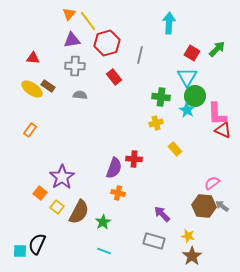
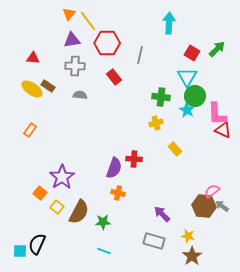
red hexagon at (107, 43): rotated 15 degrees clockwise
pink semicircle at (212, 183): moved 8 px down
green star at (103, 222): rotated 28 degrees clockwise
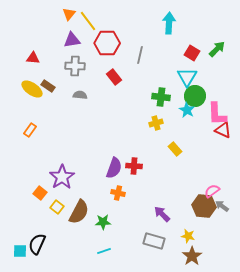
red cross at (134, 159): moved 7 px down
cyan line at (104, 251): rotated 40 degrees counterclockwise
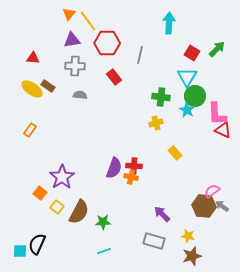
yellow rectangle at (175, 149): moved 4 px down
orange cross at (118, 193): moved 13 px right, 16 px up
brown star at (192, 256): rotated 18 degrees clockwise
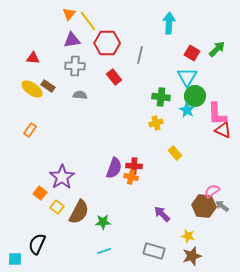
gray rectangle at (154, 241): moved 10 px down
cyan square at (20, 251): moved 5 px left, 8 px down
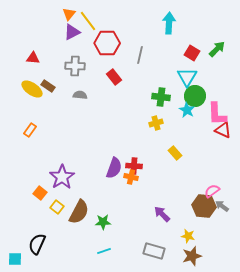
purple triangle at (72, 40): moved 8 px up; rotated 18 degrees counterclockwise
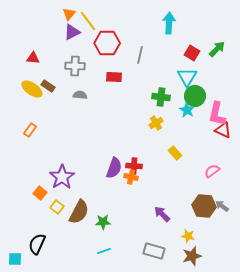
red rectangle at (114, 77): rotated 49 degrees counterclockwise
pink L-shape at (217, 114): rotated 15 degrees clockwise
yellow cross at (156, 123): rotated 16 degrees counterclockwise
pink semicircle at (212, 191): moved 20 px up
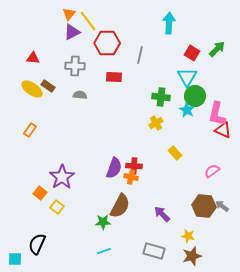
brown semicircle at (79, 212): moved 41 px right, 6 px up
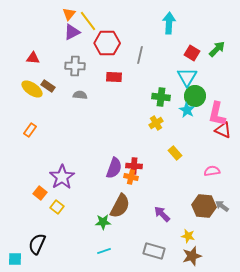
pink semicircle at (212, 171): rotated 28 degrees clockwise
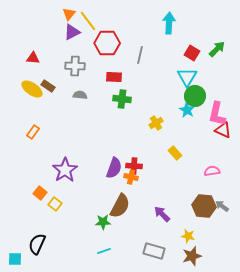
green cross at (161, 97): moved 39 px left, 2 px down
orange rectangle at (30, 130): moved 3 px right, 2 px down
purple star at (62, 177): moved 3 px right, 7 px up
yellow square at (57, 207): moved 2 px left, 3 px up
